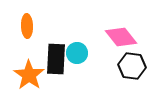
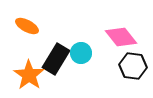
orange ellipse: rotated 60 degrees counterclockwise
cyan circle: moved 4 px right
black rectangle: rotated 28 degrees clockwise
black hexagon: moved 1 px right
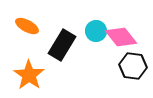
cyan circle: moved 15 px right, 22 px up
black rectangle: moved 6 px right, 14 px up
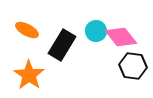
orange ellipse: moved 4 px down
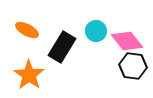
pink diamond: moved 6 px right, 4 px down
black rectangle: moved 2 px down
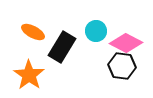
orange ellipse: moved 6 px right, 2 px down
pink diamond: moved 1 px left, 2 px down; rotated 24 degrees counterclockwise
black hexagon: moved 11 px left
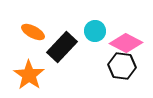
cyan circle: moved 1 px left
black rectangle: rotated 12 degrees clockwise
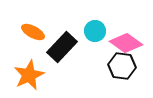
pink diamond: rotated 8 degrees clockwise
orange star: rotated 12 degrees clockwise
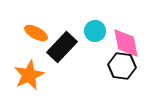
orange ellipse: moved 3 px right, 1 px down
pink diamond: rotated 44 degrees clockwise
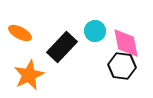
orange ellipse: moved 16 px left
